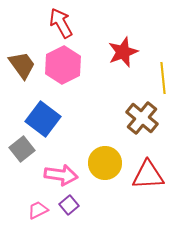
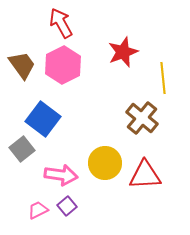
red triangle: moved 3 px left
purple square: moved 2 px left, 1 px down
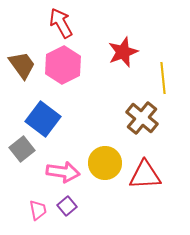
pink arrow: moved 2 px right, 3 px up
pink trapezoid: rotated 105 degrees clockwise
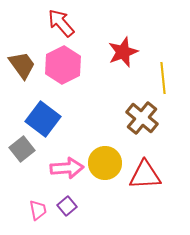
red arrow: rotated 12 degrees counterclockwise
pink arrow: moved 4 px right, 4 px up; rotated 12 degrees counterclockwise
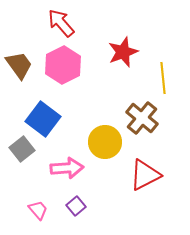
brown trapezoid: moved 3 px left
yellow circle: moved 21 px up
red triangle: rotated 24 degrees counterclockwise
purple square: moved 9 px right
pink trapezoid: rotated 30 degrees counterclockwise
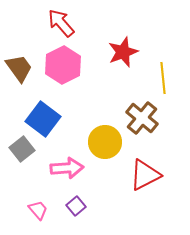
brown trapezoid: moved 3 px down
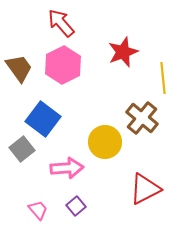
red triangle: moved 14 px down
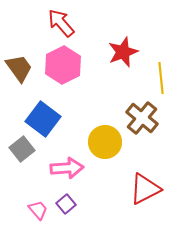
yellow line: moved 2 px left
purple square: moved 10 px left, 2 px up
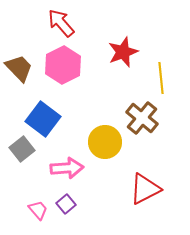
brown trapezoid: rotated 8 degrees counterclockwise
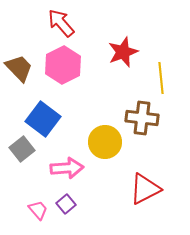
brown cross: rotated 32 degrees counterclockwise
